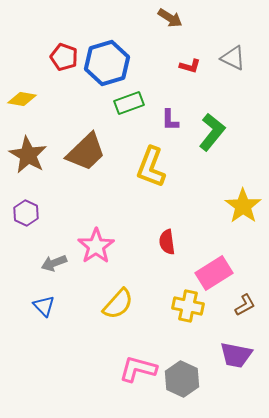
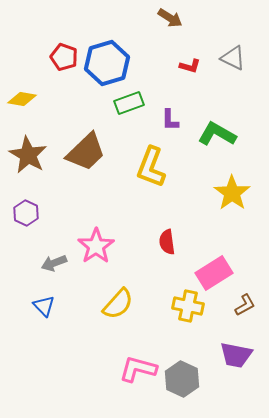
green L-shape: moved 5 px right, 2 px down; rotated 99 degrees counterclockwise
yellow star: moved 11 px left, 13 px up
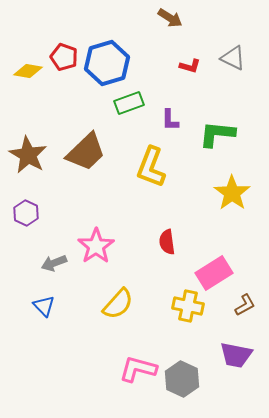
yellow diamond: moved 6 px right, 28 px up
green L-shape: rotated 24 degrees counterclockwise
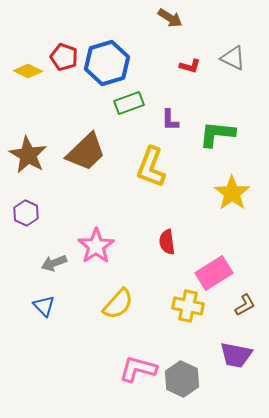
yellow diamond: rotated 16 degrees clockwise
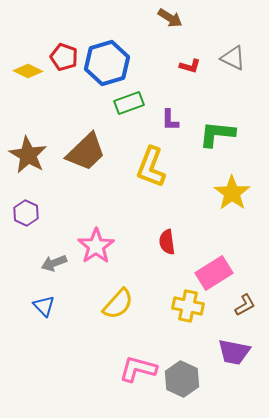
purple trapezoid: moved 2 px left, 3 px up
